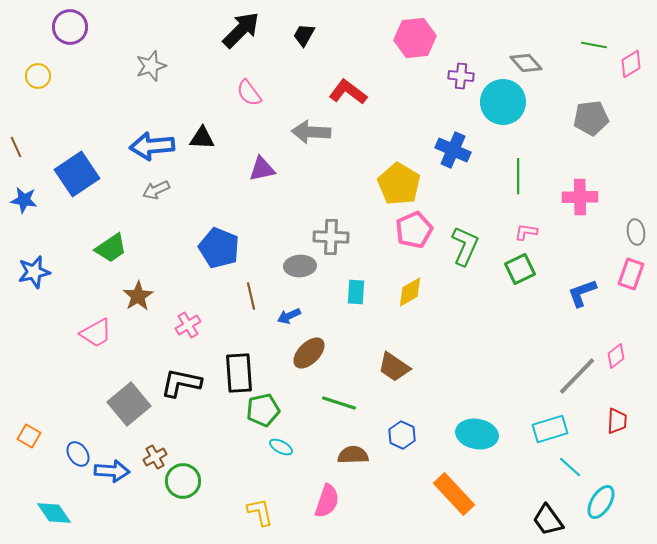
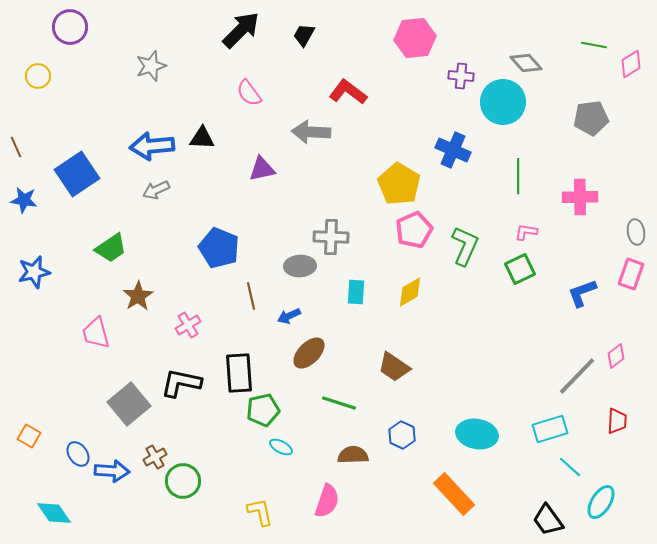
pink trapezoid at (96, 333): rotated 104 degrees clockwise
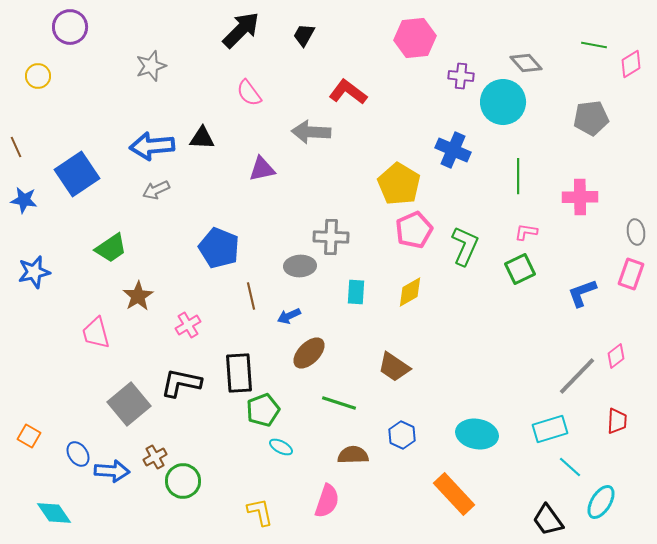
green pentagon at (263, 410): rotated 8 degrees counterclockwise
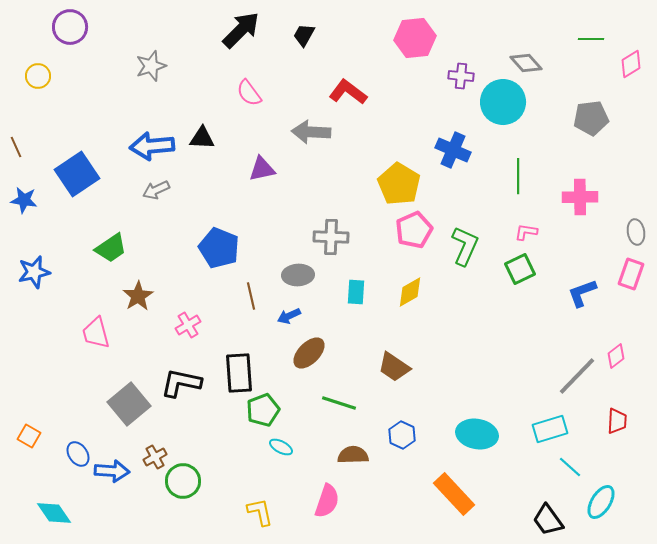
green line at (594, 45): moved 3 px left, 6 px up; rotated 10 degrees counterclockwise
gray ellipse at (300, 266): moved 2 px left, 9 px down
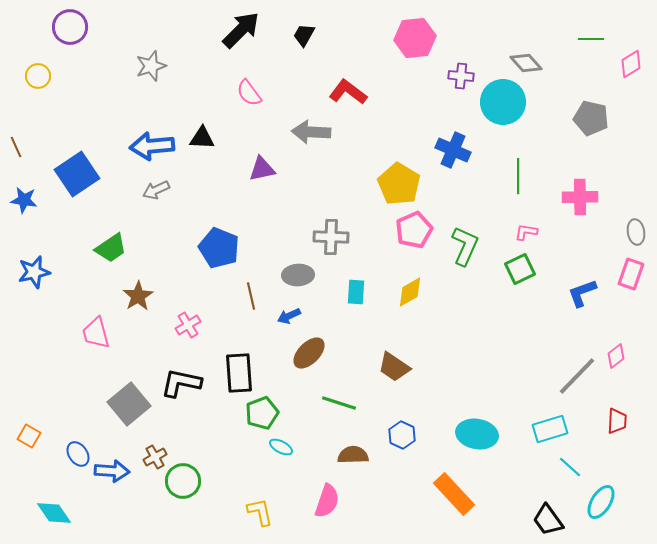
gray pentagon at (591, 118): rotated 20 degrees clockwise
green pentagon at (263, 410): moved 1 px left, 3 px down
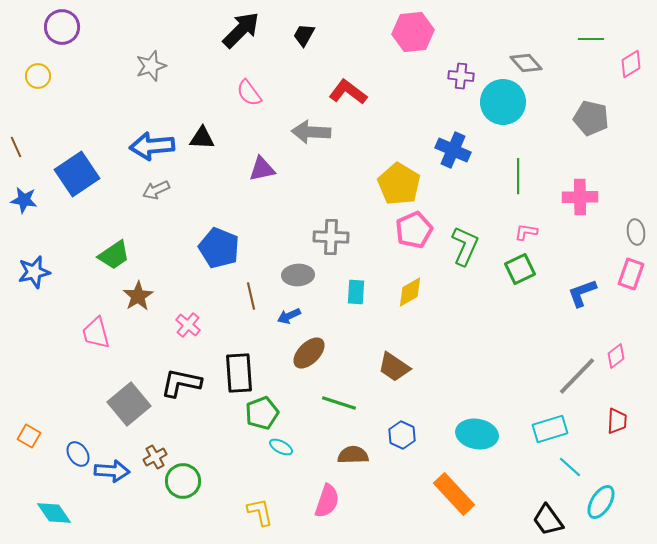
purple circle at (70, 27): moved 8 px left
pink hexagon at (415, 38): moved 2 px left, 6 px up
green trapezoid at (111, 248): moved 3 px right, 7 px down
pink cross at (188, 325): rotated 20 degrees counterclockwise
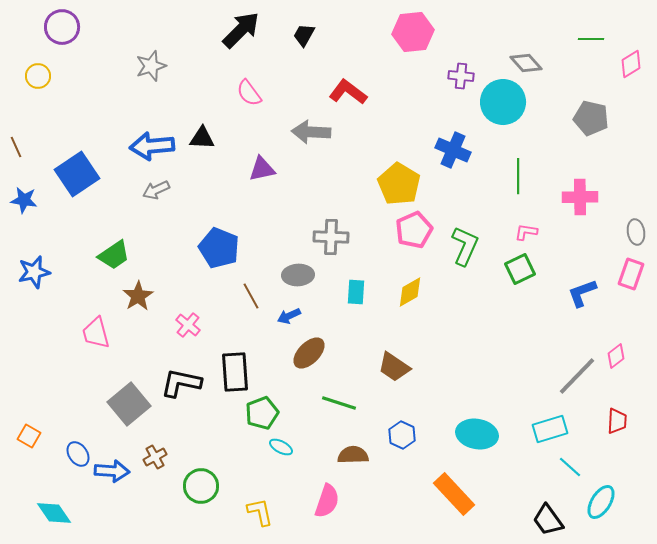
brown line at (251, 296): rotated 16 degrees counterclockwise
black rectangle at (239, 373): moved 4 px left, 1 px up
green circle at (183, 481): moved 18 px right, 5 px down
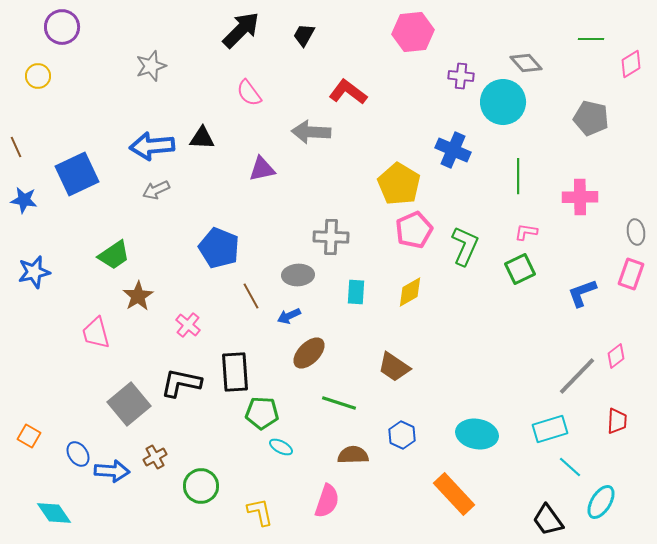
blue square at (77, 174): rotated 9 degrees clockwise
green pentagon at (262, 413): rotated 24 degrees clockwise
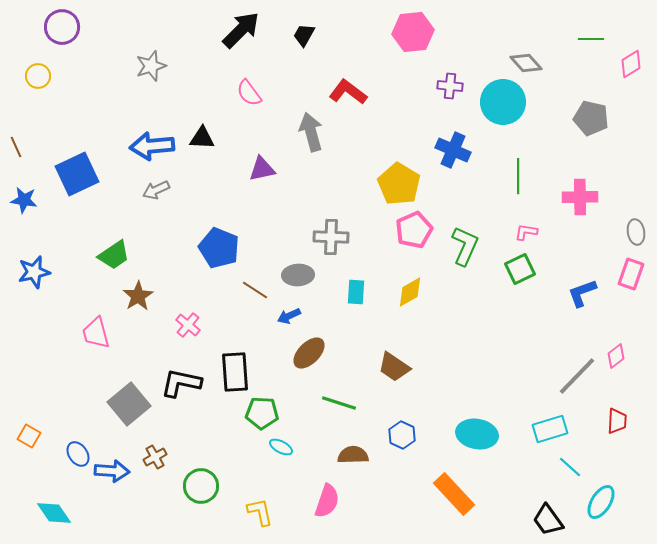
purple cross at (461, 76): moved 11 px left, 10 px down
gray arrow at (311, 132): rotated 72 degrees clockwise
brown line at (251, 296): moved 4 px right, 6 px up; rotated 28 degrees counterclockwise
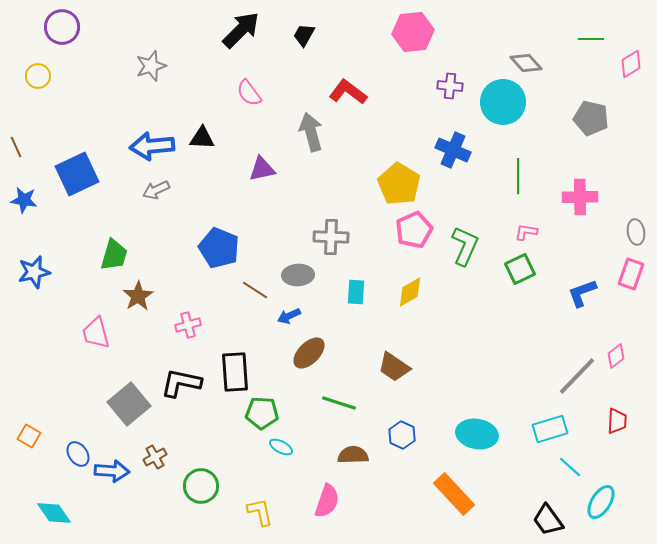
green trapezoid at (114, 255): rotated 40 degrees counterclockwise
pink cross at (188, 325): rotated 35 degrees clockwise
